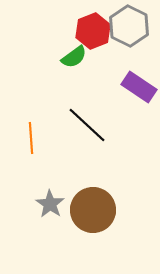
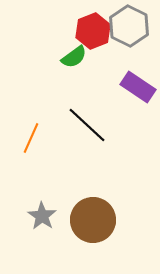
purple rectangle: moved 1 px left
orange line: rotated 28 degrees clockwise
gray star: moved 8 px left, 12 px down
brown circle: moved 10 px down
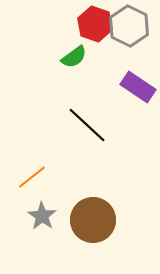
red hexagon: moved 2 px right, 7 px up; rotated 20 degrees counterclockwise
orange line: moved 1 px right, 39 px down; rotated 28 degrees clockwise
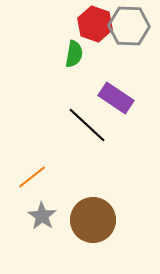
gray hexagon: rotated 24 degrees counterclockwise
green semicircle: moved 3 px up; rotated 44 degrees counterclockwise
purple rectangle: moved 22 px left, 11 px down
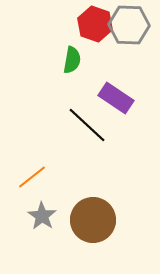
gray hexagon: moved 1 px up
green semicircle: moved 2 px left, 6 px down
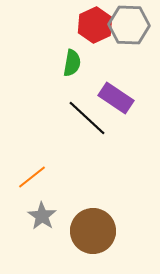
red hexagon: moved 1 px down; rotated 16 degrees clockwise
green semicircle: moved 3 px down
black line: moved 7 px up
brown circle: moved 11 px down
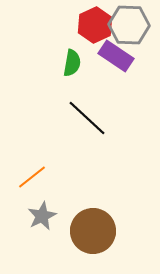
purple rectangle: moved 42 px up
gray star: rotated 12 degrees clockwise
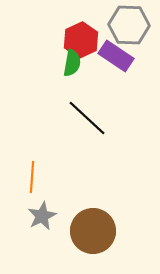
red hexagon: moved 14 px left, 15 px down
orange line: rotated 48 degrees counterclockwise
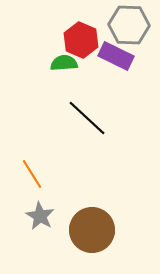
red hexagon: rotated 12 degrees counterclockwise
purple rectangle: rotated 8 degrees counterclockwise
green semicircle: moved 8 px left; rotated 104 degrees counterclockwise
orange line: moved 3 px up; rotated 36 degrees counterclockwise
gray star: moved 2 px left; rotated 16 degrees counterclockwise
brown circle: moved 1 px left, 1 px up
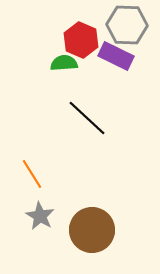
gray hexagon: moved 2 px left
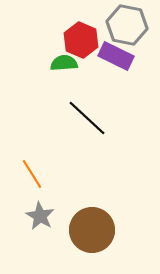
gray hexagon: rotated 9 degrees clockwise
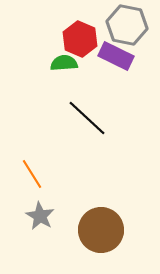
red hexagon: moved 1 px left, 1 px up
brown circle: moved 9 px right
